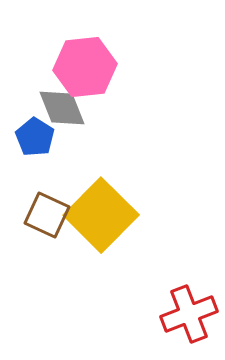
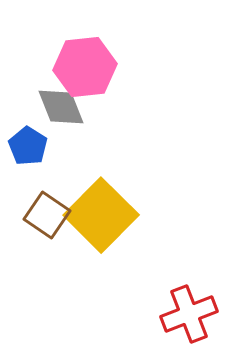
gray diamond: moved 1 px left, 1 px up
blue pentagon: moved 7 px left, 9 px down
brown square: rotated 9 degrees clockwise
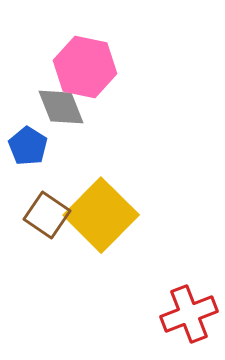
pink hexagon: rotated 18 degrees clockwise
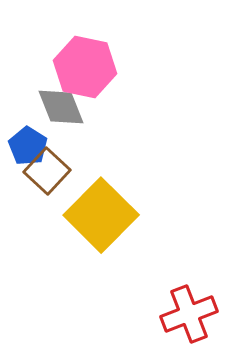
brown square: moved 44 px up; rotated 9 degrees clockwise
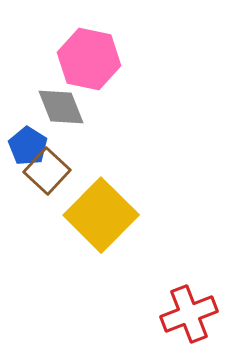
pink hexagon: moved 4 px right, 8 px up
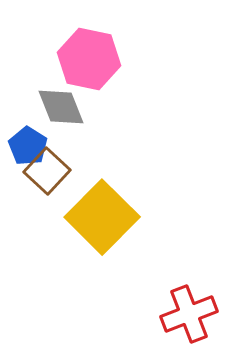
yellow square: moved 1 px right, 2 px down
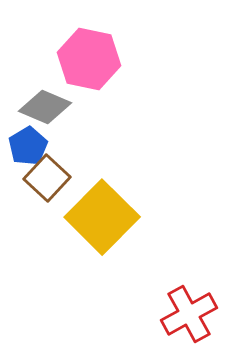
gray diamond: moved 16 px left; rotated 45 degrees counterclockwise
blue pentagon: rotated 9 degrees clockwise
brown square: moved 7 px down
red cross: rotated 8 degrees counterclockwise
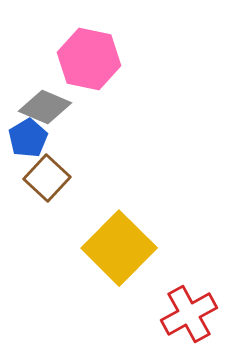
blue pentagon: moved 8 px up
yellow square: moved 17 px right, 31 px down
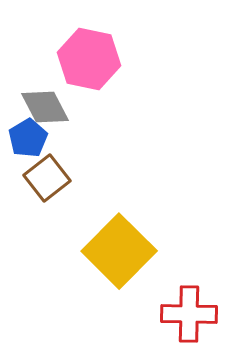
gray diamond: rotated 39 degrees clockwise
brown square: rotated 9 degrees clockwise
yellow square: moved 3 px down
red cross: rotated 30 degrees clockwise
